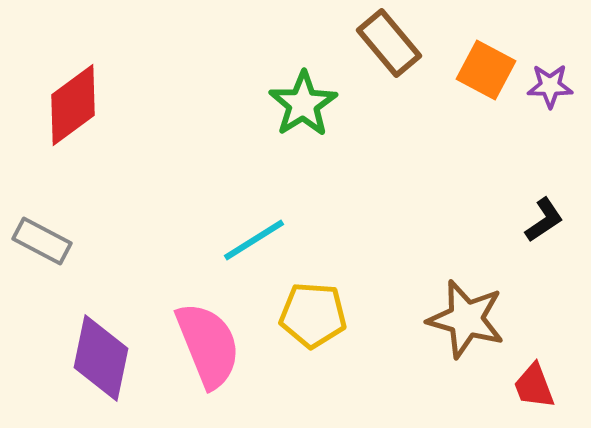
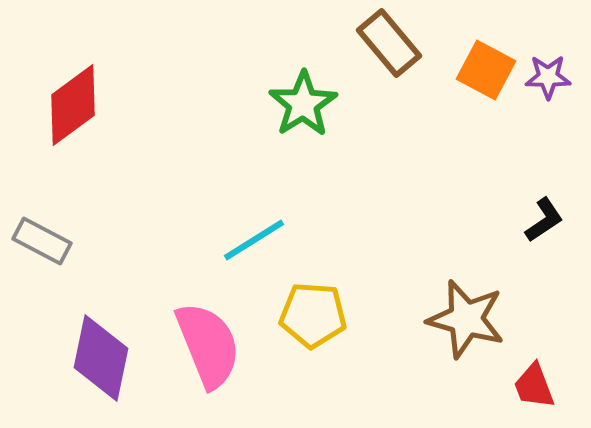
purple star: moved 2 px left, 9 px up
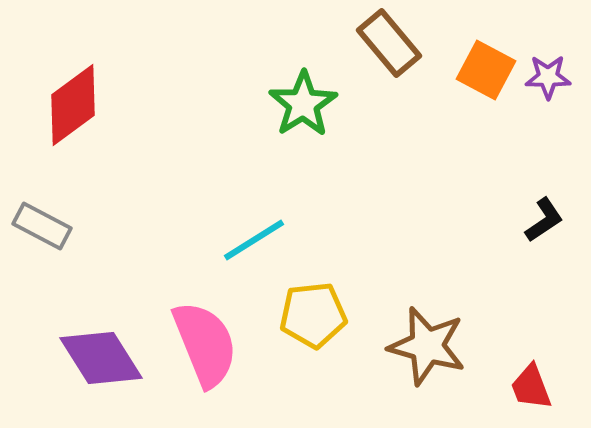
gray rectangle: moved 15 px up
yellow pentagon: rotated 10 degrees counterclockwise
brown star: moved 39 px left, 27 px down
pink semicircle: moved 3 px left, 1 px up
purple diamond: rotated 44 degrees counterclockwise
red trapezoid: moved 3 px left, 1 px down
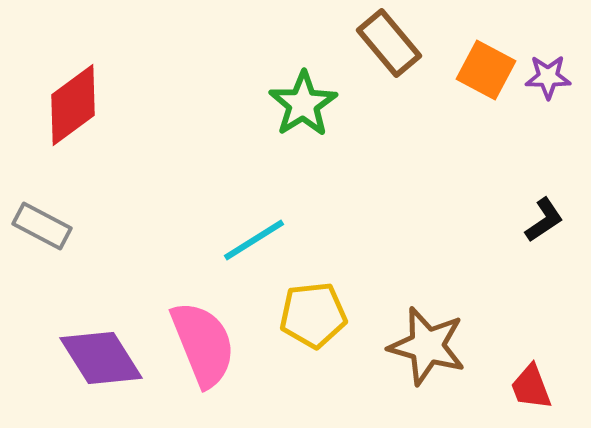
pink semicircle: moved 2 px left
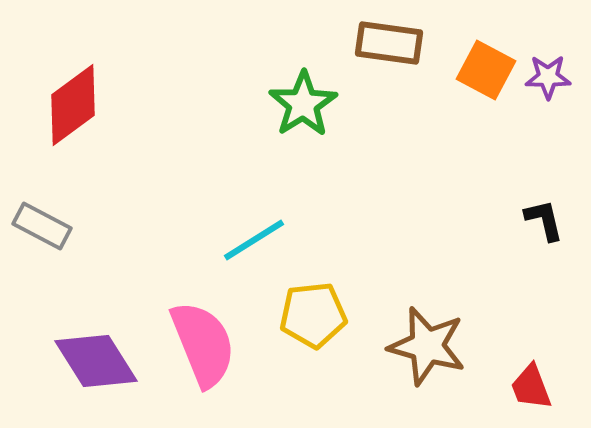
brown rectangle: rotated 42 degrees counterclockwise
black L-shape: rotated 69 degrees counterclockwise
purple diamond: moved 5 px left, 3 px down
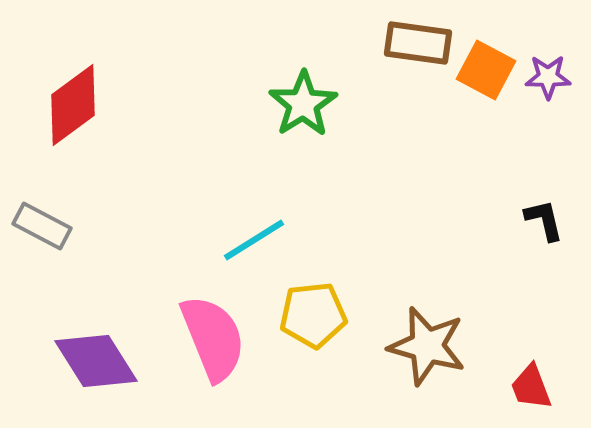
brown rectangle: moved 29 px right
pink semicircle: moved 10 px right, 6 px up
